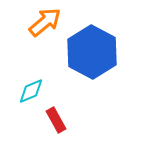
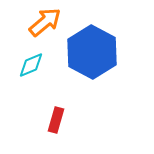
cyan diamond: moved 26 px up
red rectangle: rotated 45 degrees clockwise
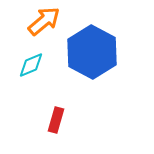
orange arrow: moved 1 px left, 1 px up
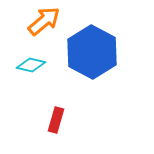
cyan diamond: rotated 36 degrees clockwise
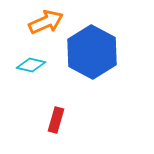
orange arrow: moved 2 px right, 1 px down; rotated 16 degrees clockwise
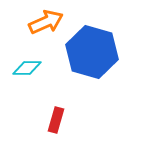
blue hexagon: rotated 12 degrees counterclockwise
cyan diamond: moved 4 px left, 3 px down; rotated 12 degrees counterclockwise
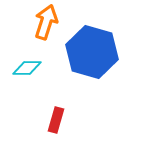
orange arrow: rotated 48 degrees counterclockwise
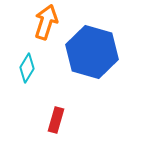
cyan diamond: rotated 60 degrees counterclockwise
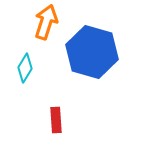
cyan diamond: moved 2 px left
red rectangle: rotated 20 degrees counterclockwise
